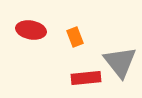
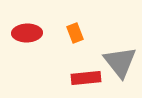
red ellipse: moved 4 px left, 3 px down; rotated 12 degrees counterclockwise
orange rectangle: moved 4 px up
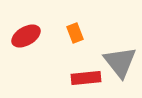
red ellipse: moved 1 px left, 3 px down; rotated 28 degrees counterclockwise
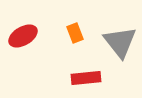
red ellipse: moved 3 px left
gray triangle: moved 20 px up
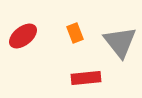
red ellipse: rotated 8 degrees counterclockwise
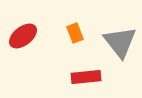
red rectangle: moved 1 px up
